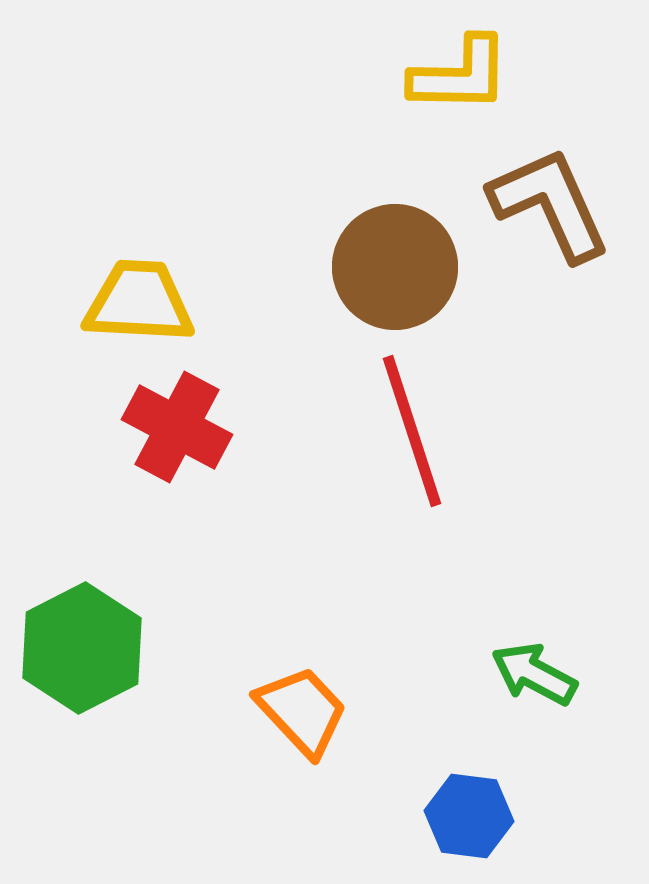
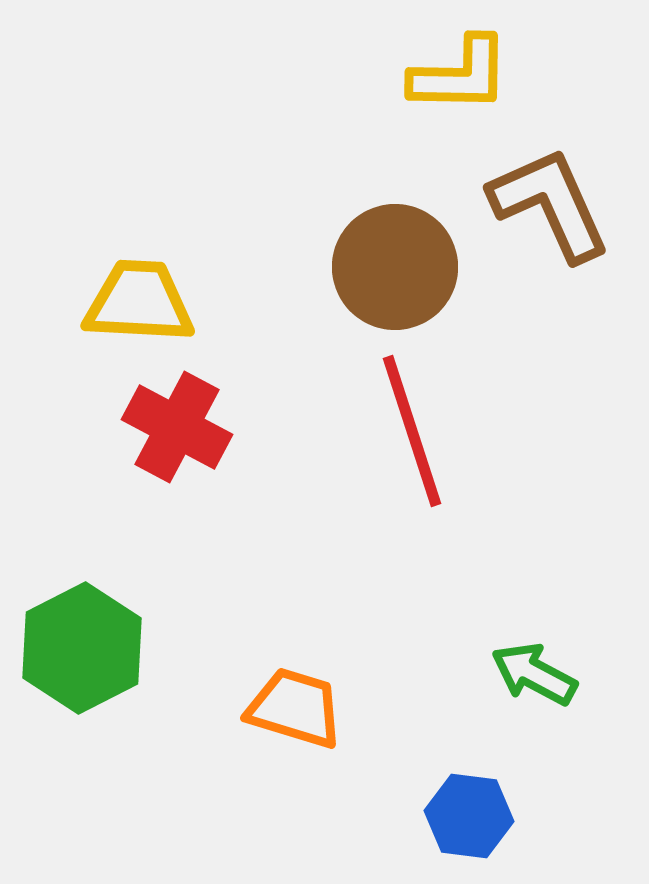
orange trapezoid: moved 7 px left, 3 px up; rotated 30 degrees counterclockwise
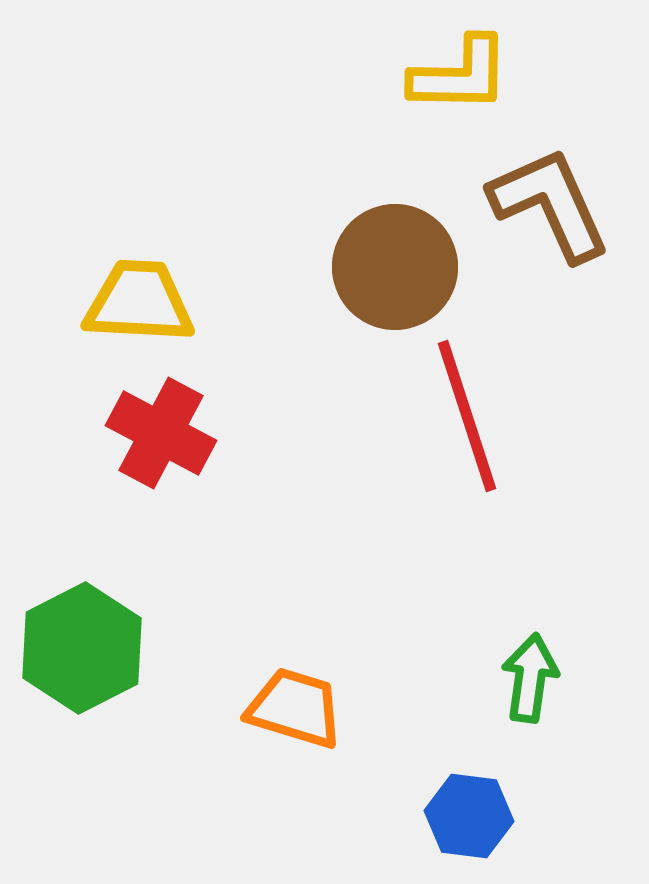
red cross: moved 16 px left, 6 px down
red line: moved 55 px right, 15 px up
green arrow: moved 4 px left, 4 px down; rotated 70 degrees clockwise
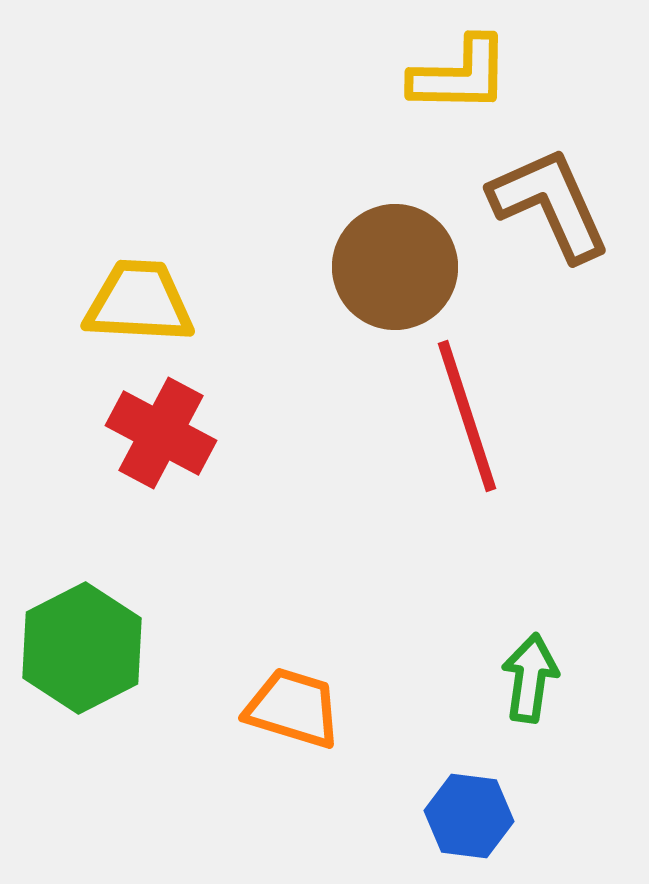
orange trapezoid: moved 2 px left
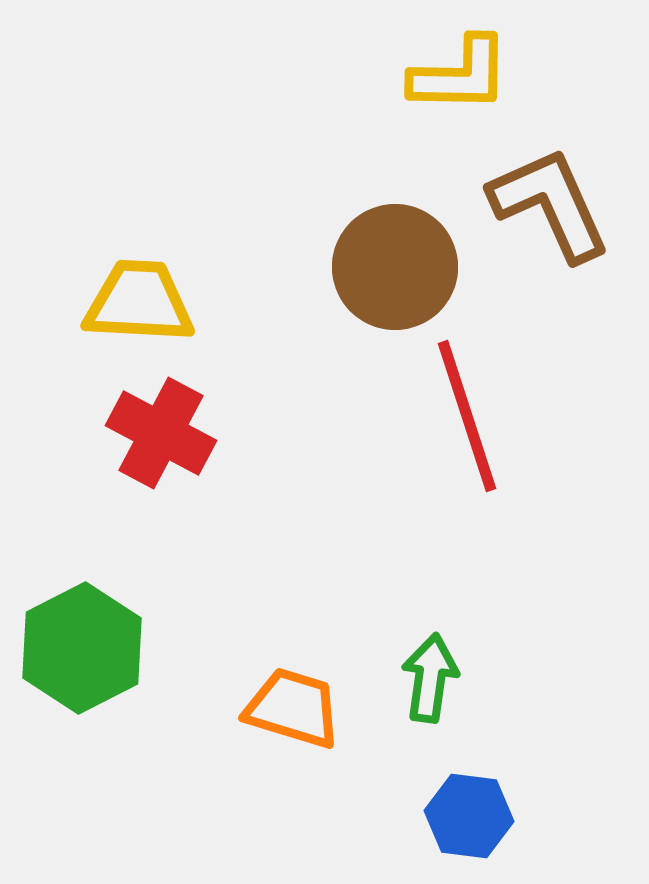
green arrow: moved 100 px left
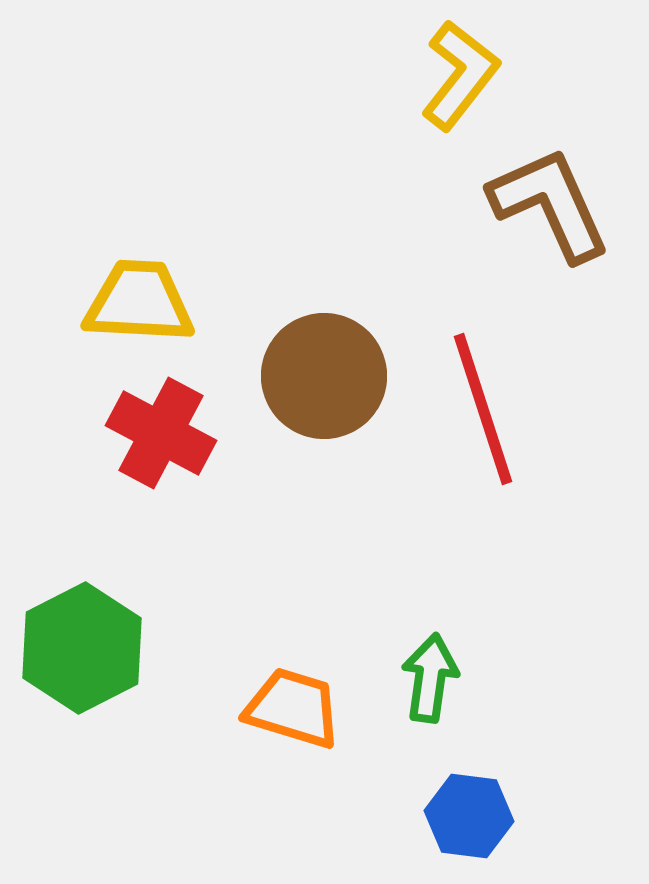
yellow L-shape: rotated 53 degrees counterclockwise
brown circle: moved 71 px left, 109 px down
red line: moved 16 px right, 7 px up
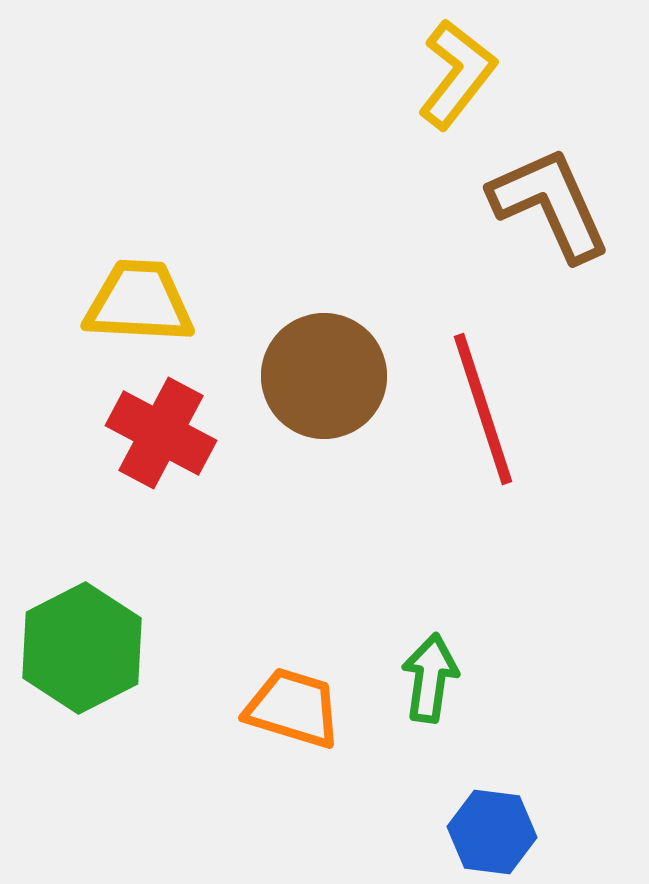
yellow L-shape: moved 3 px left, 1 px up
blue hexagon: moved 23 px right, 16 px down
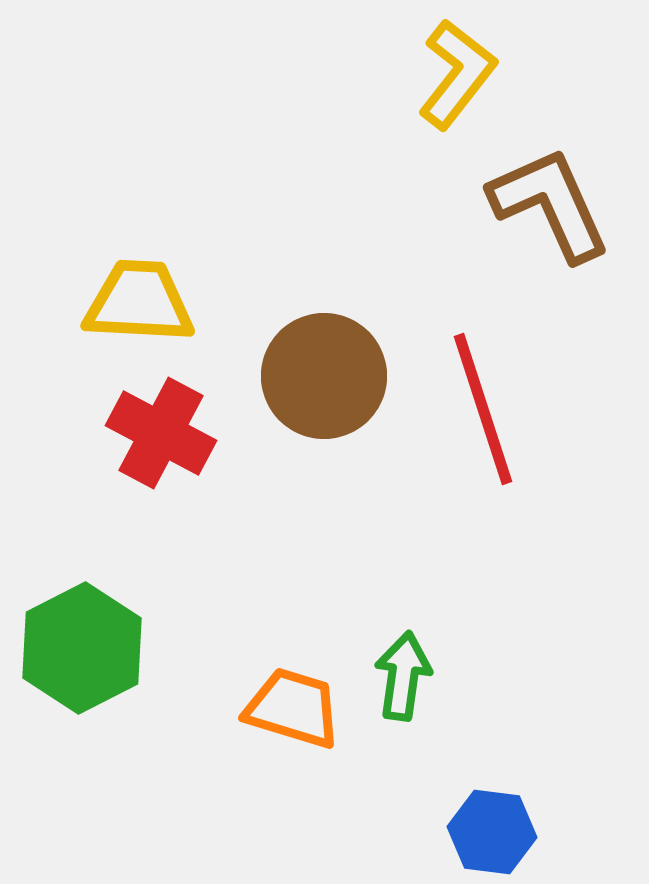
green arrow: moved 27 px left, 2 px up
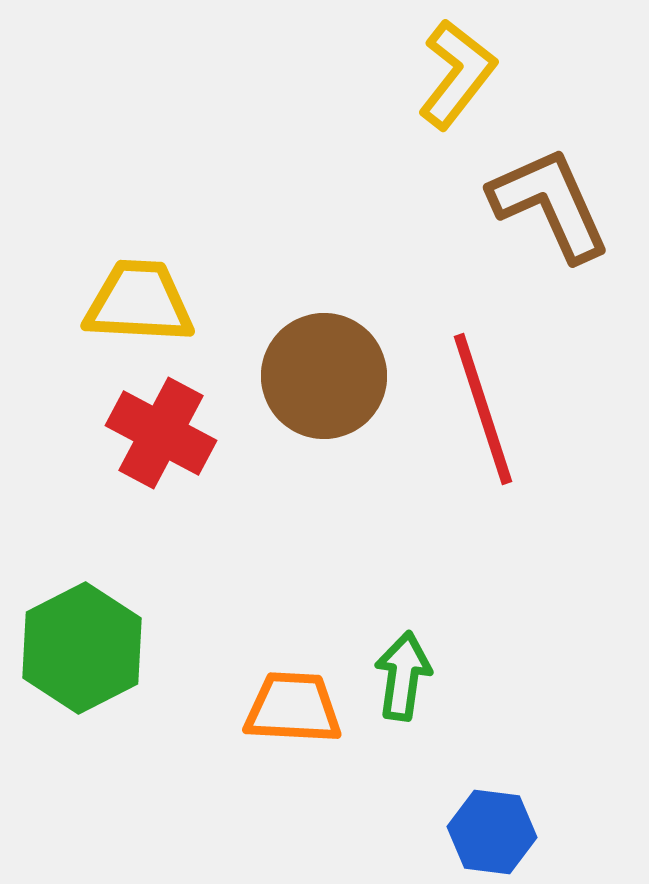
orange trapezoid: rotated 14 degrees counterclockwise
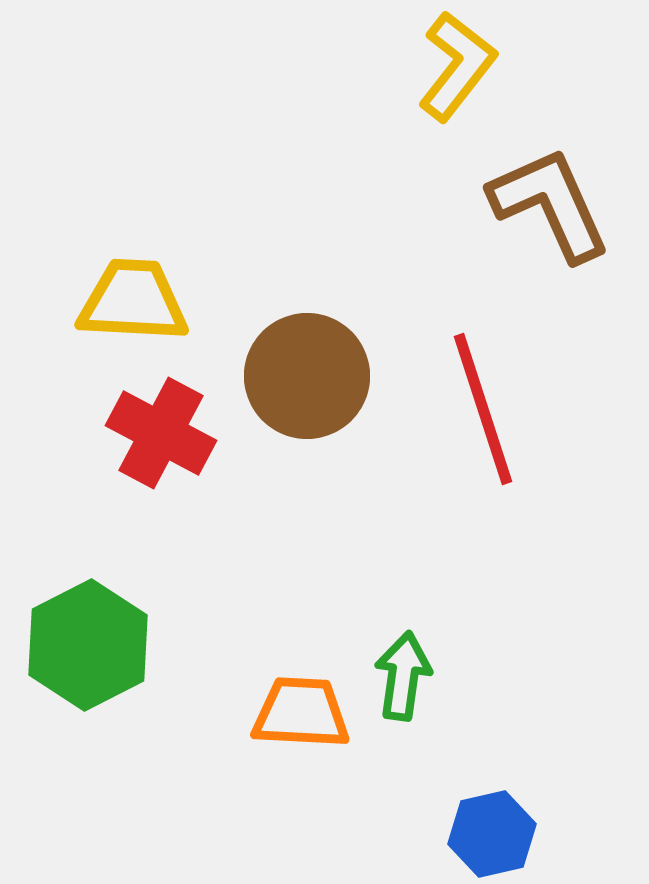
yellow L-shape: moved 8 px up
yellow trapezoid: moved 6 px left, 1 px up
brown circle: moved 17 px left
green hexagon: moved 6 px right, 3 px up
orange trapezoid: moved 8 px right, 5 px down
blue hexagon: moved 2 px down; rotated 20 degrees counterclockwise
